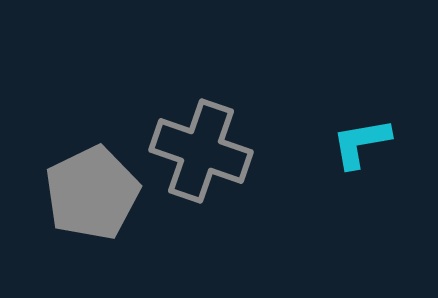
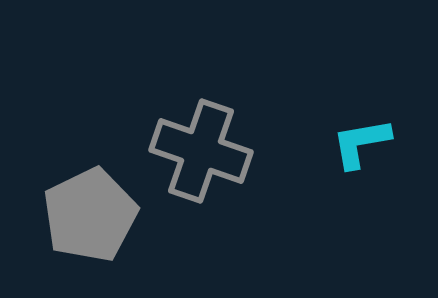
gray pentagon: moved 2 px left, 22 px down
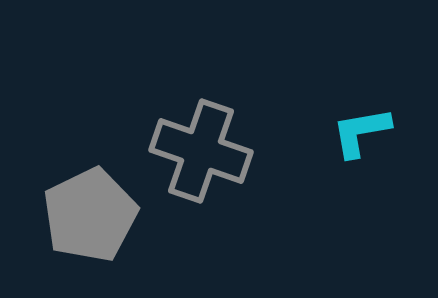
cyan L-shape: moved 11 px up
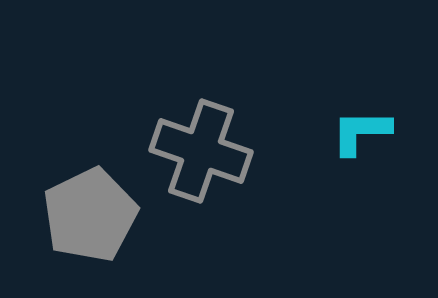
cyan L-shape: rotated 10 degrees clockwise
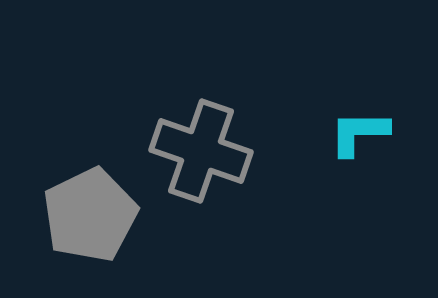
cyan L-shape: moved 2 px left, 1 px down
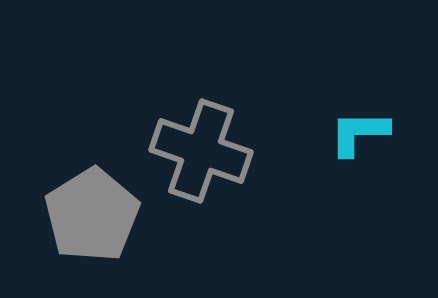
gray pentagon: moved 2 px right; rotated 6 degrees counterclockwise
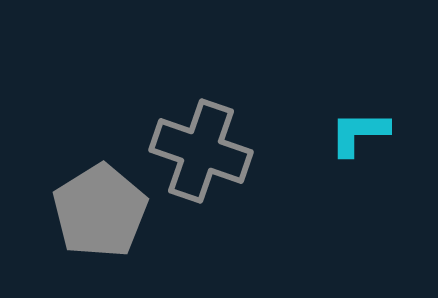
gray pentagon: moved 8 px right, 4 px up
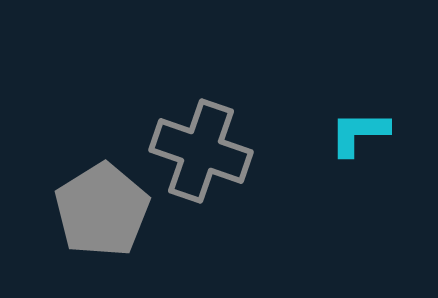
gray pentagon: moved 2 px right, 1 px up
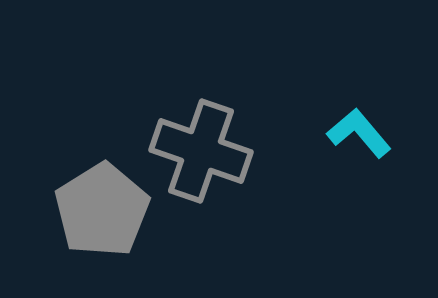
cyan L-shape: rotated 50 degrees clockwise
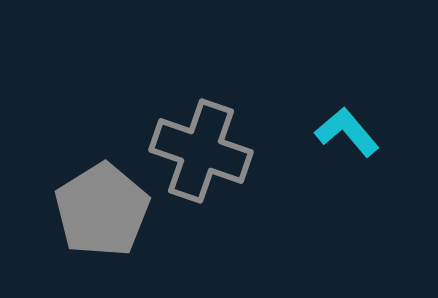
cyan L-shape: moved 12 px left, 1 px up
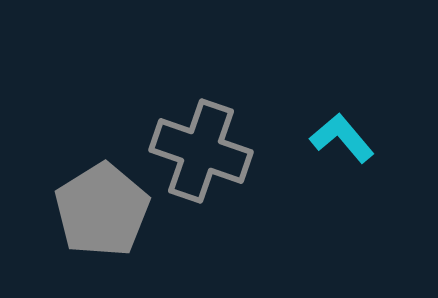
cyan L-shape: moved 5 px left, 6 px down
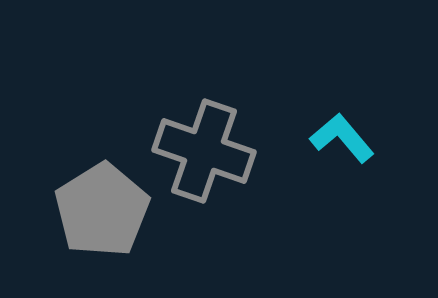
gray cross: moved 3 px right
